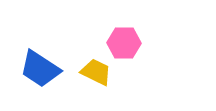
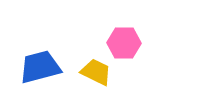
blue trapezoid: moved 2 px up; rotated 132 degrees clockwise
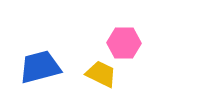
yellow trapezoid: moved 5 px right, 2 px down
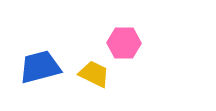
yellow trapezoid: moved 7 px left
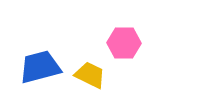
yellow trapezoid: moved 4 px left, 1 px down
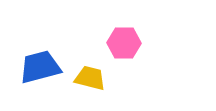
yellow trapezoid: moved 3 px down; rotated 12 degrees counterclockwise
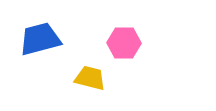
blue trapezoid: moved 28 px up
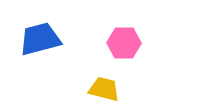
yellow trapezoid: moved 14 px right, 11 px down
